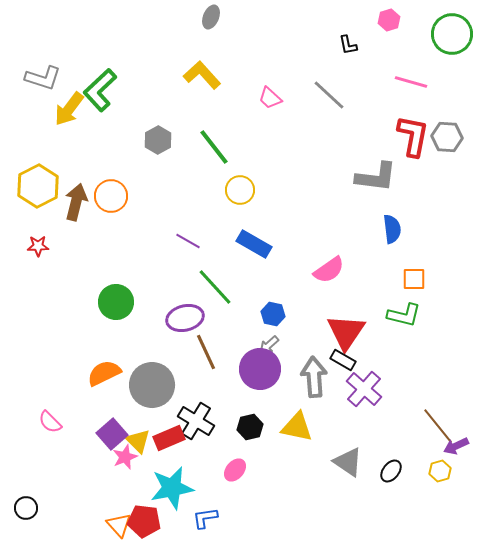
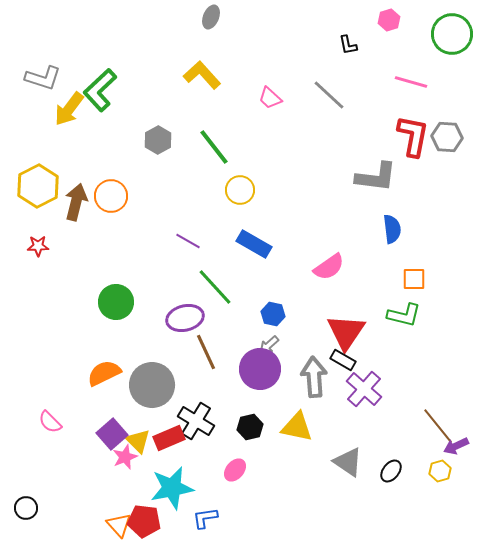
pink semicircle at (329, 270): moved 3 px up
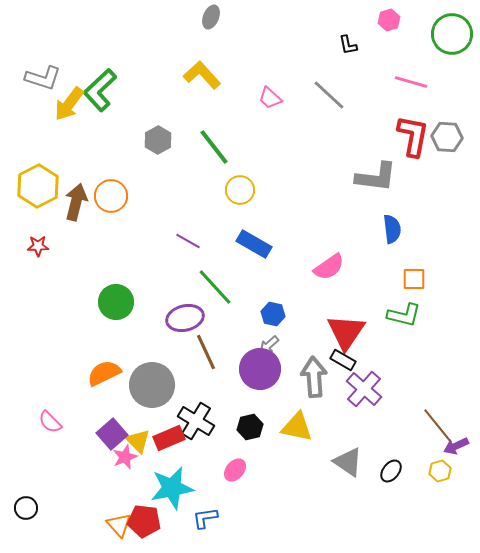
yellow arrow at (69, 109): moved 5 px up
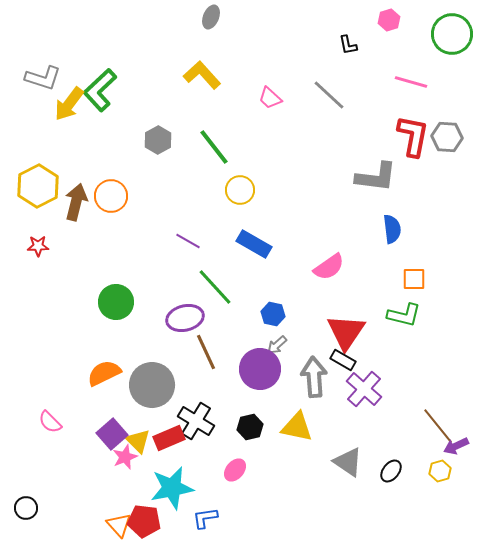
gray arrow at (269, 345): moved 8 px right
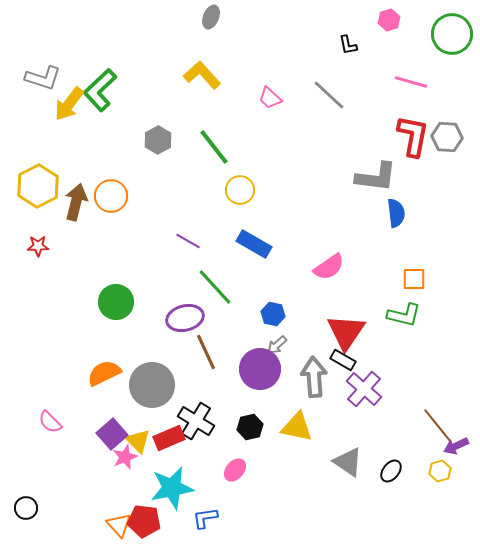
blue semicircle at (392, 229): moved 4 px right, 16 px up
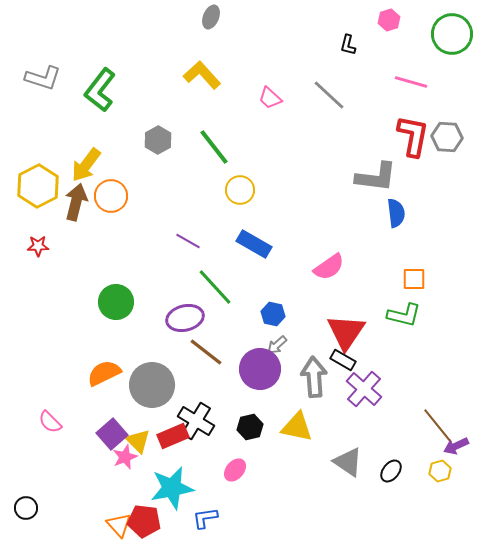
black L-shape at (348, 45): rotated 25 degrees clockwise
green L-shape at (100, 90): rotated 9 degrees counterclockwise
yellow arrow at (69, 104): moved 17 px right, 61 px down
brown line at (206, 352): rotated 27 degrees counterclockwise
red rectangle at (169, 438): moved 4 px right, 2 px up
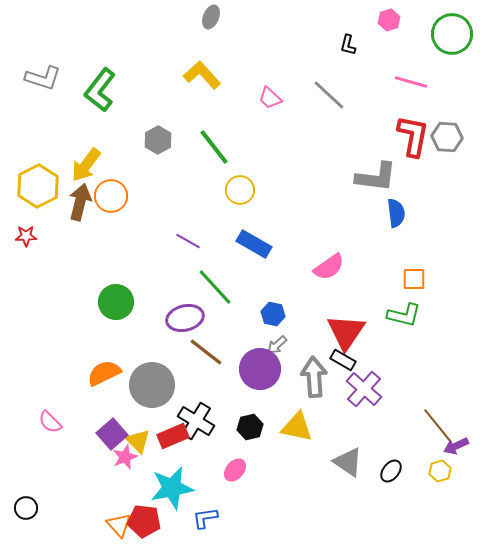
brown arrow at (76, 202): moved 4 px right
red star at (38, 246): moved 12 px left, 10 px up
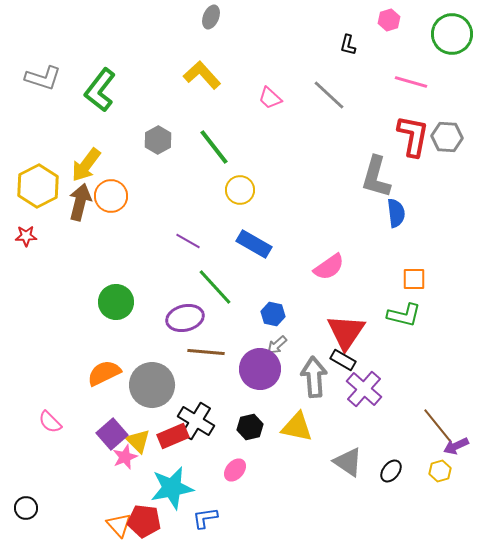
gray L-shape at (376, 177): rotated 99 degrees clockwise
brown line at (206, 352): rotated 33 degrees counterclockwise
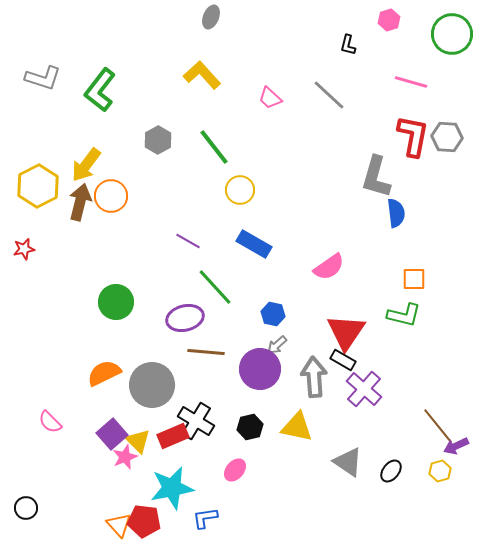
red star at (26, 236): moved 2 px left, 13 px down; rotated 10 degrees counterclockwise
